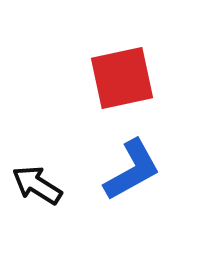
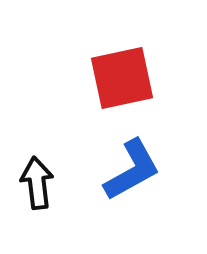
black arrow: moved 2 px up; rotated 51 degrees clockwise
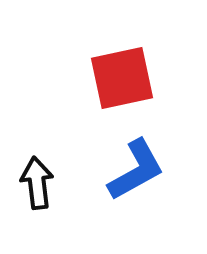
blue L-shape: moved 4 px right
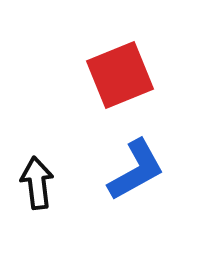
red square: moved 2 px left, 3 px up; rotated 10 degrees counterclockwise
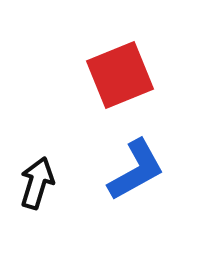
black arrow: rotated 24 degrees clockwise
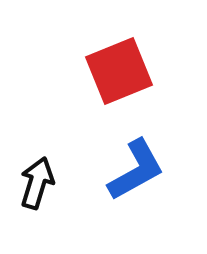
red square: moved 1 px left, 4 px up
